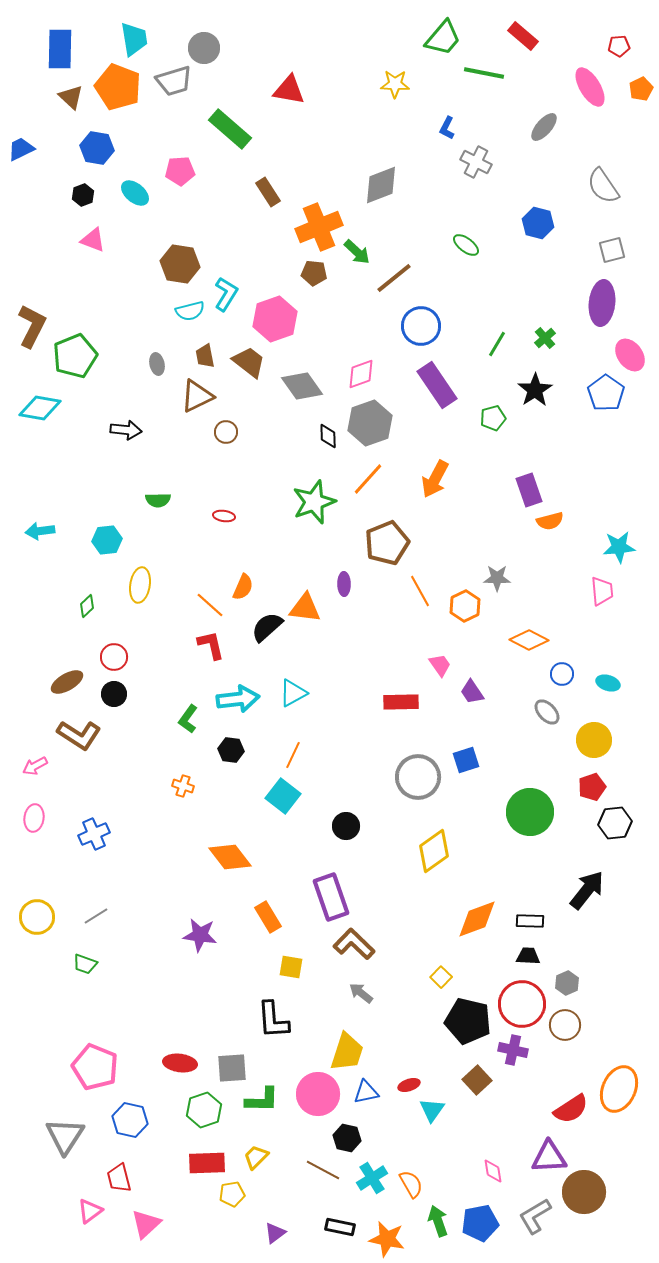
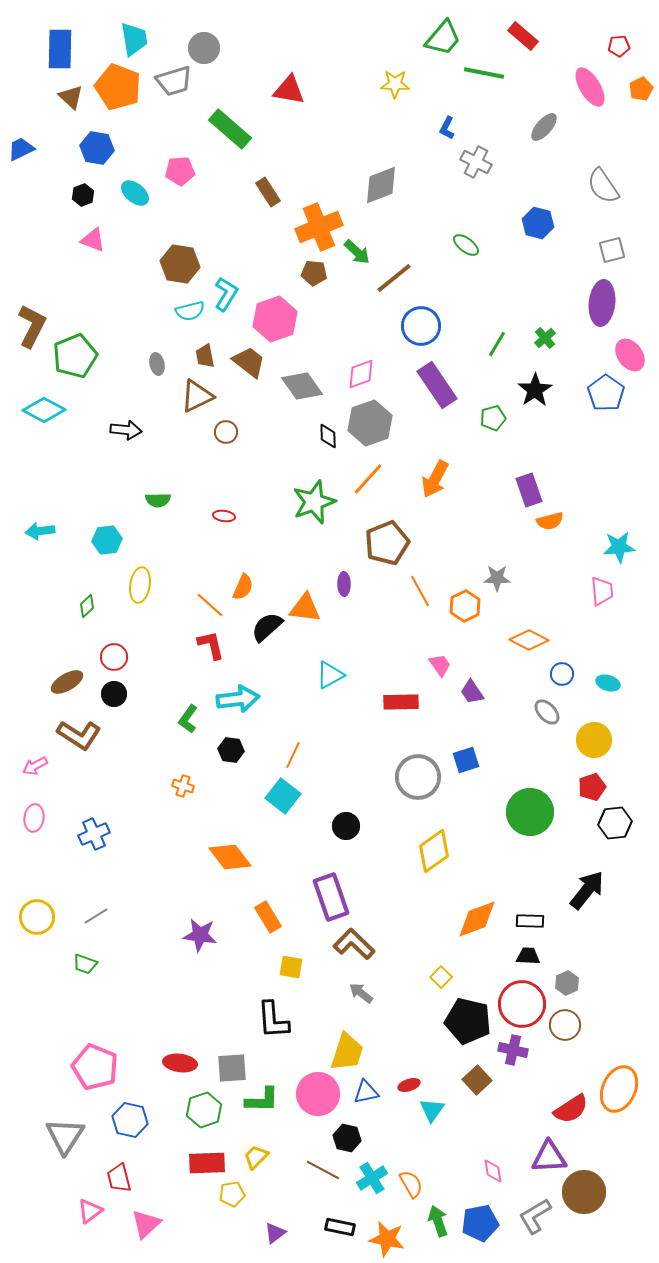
cyan diamond at (40, 408): moved 4 px right, 2 px down; rotated 18 degrees clockwise
cyan triangle at (293, 693): moved 37 px right, 18 px up
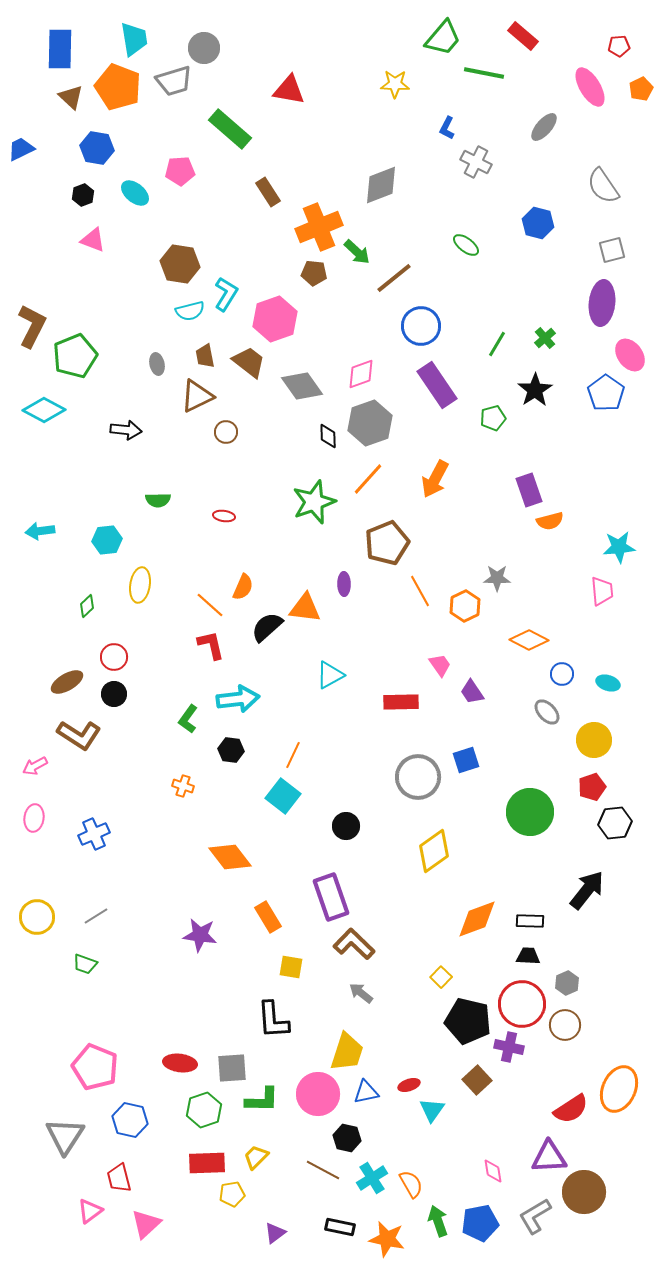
purple cross at (513, 1050): moved 4 px left, 3 px up
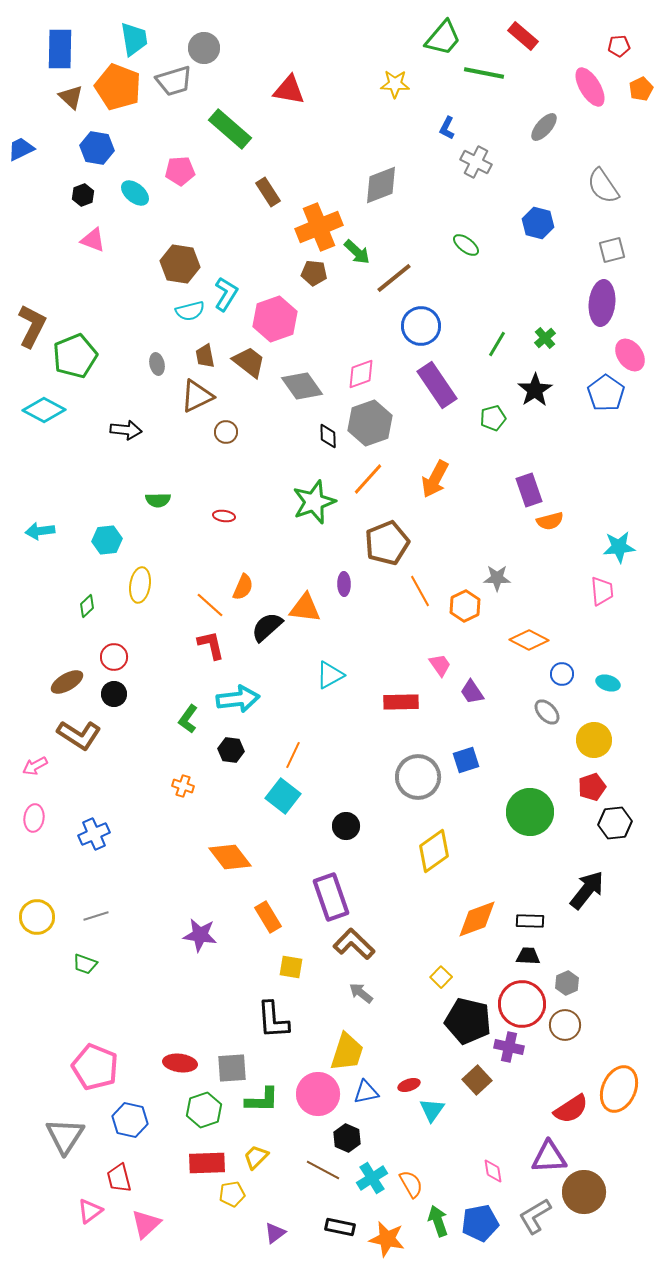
gray line at (96, 916): rotated 15 degrees clockwise
black hexagon at (347, 1138): rotated 12 degrees clockwise
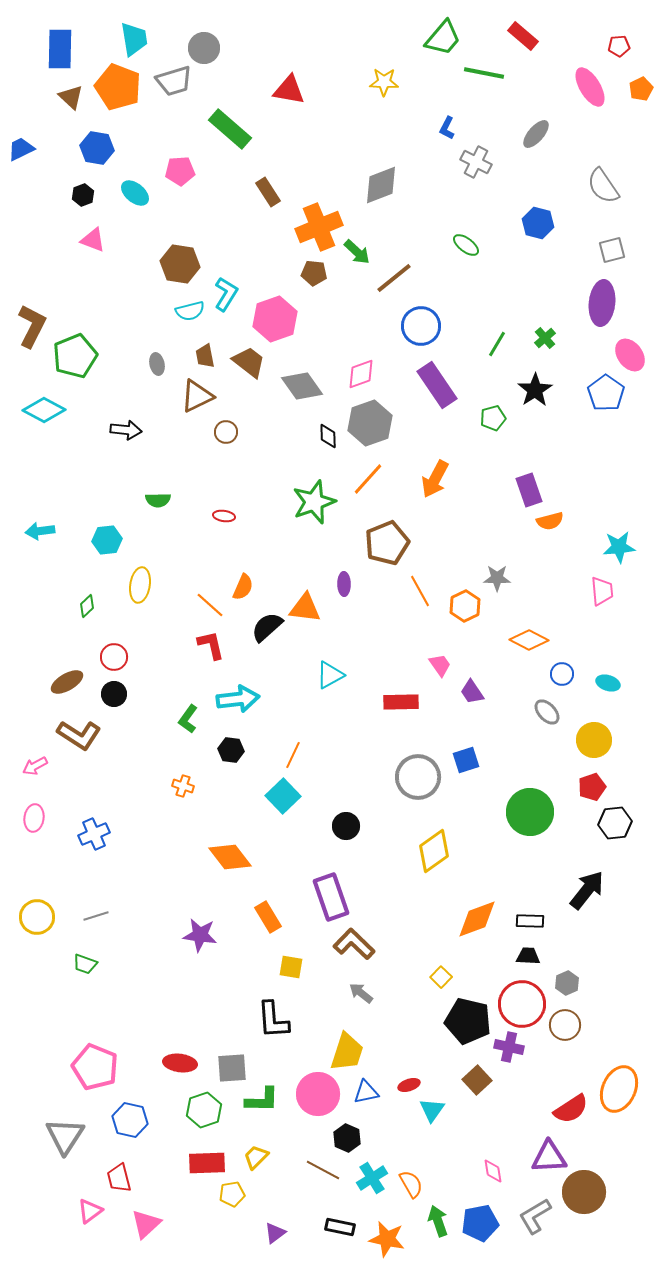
yellow star at (395, 84): moved 11 px left, 2 px up
gray ellipse at (544, 127): moved 8 px left, 7 px down
cyan square at (283, 796): rotated 8 degrees clockwise
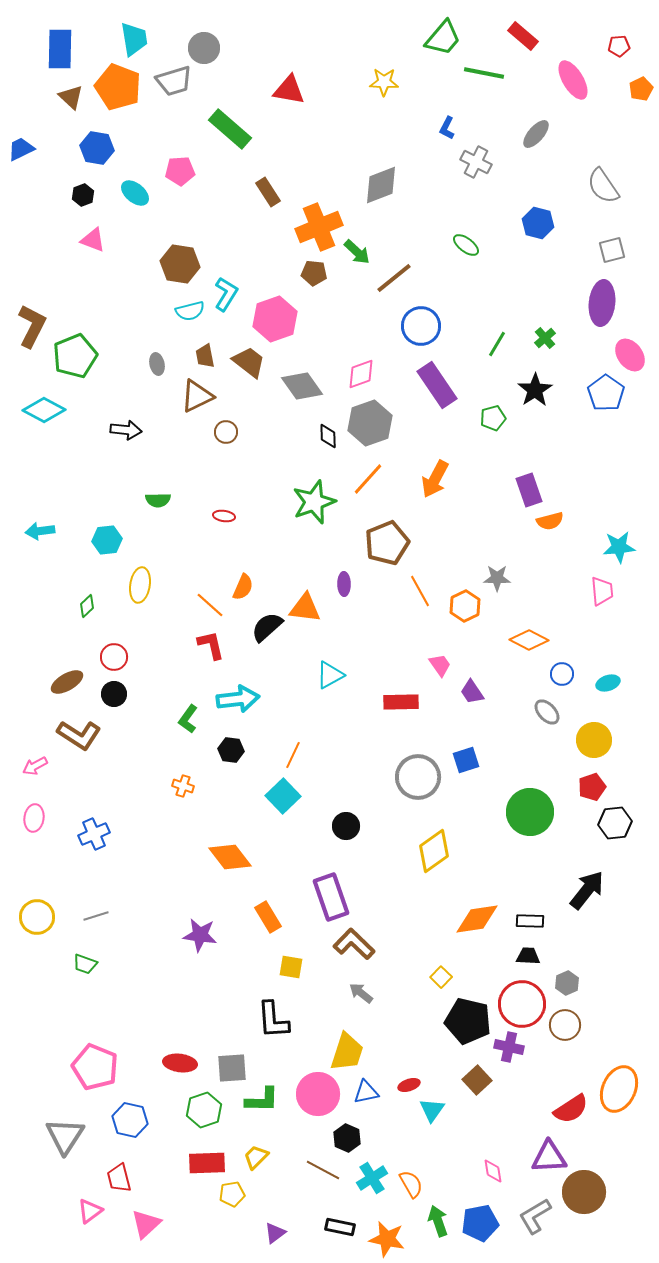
pink ellipse at (590, 87): moved 17 px left, 7 px up
cyan ellipse at (608, 683): rotated 35 degrees counterclockwise
orange diamond at (477, 919): rotated 12 degrees clockwise
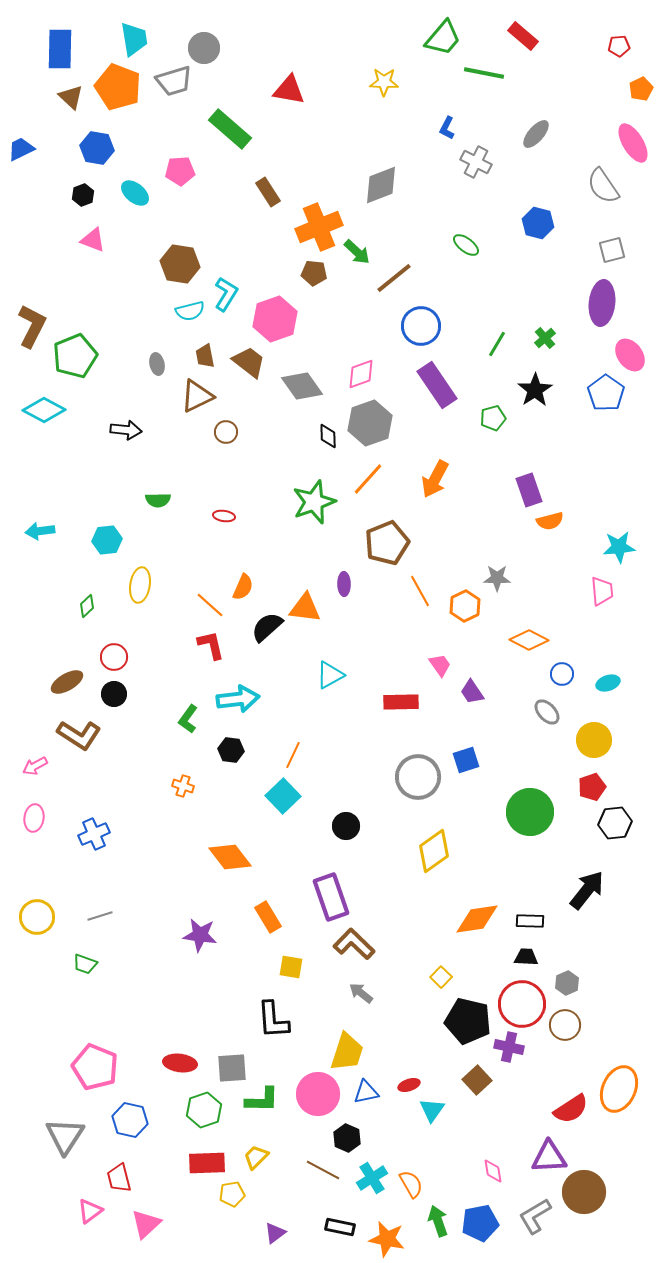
pink ellipse at (573, 80): moved 60 px right, 63 px down
gray line at (96, 916): moved 4 px right
black trapezoid at (528, 956): moved 2 px left, 1 px down
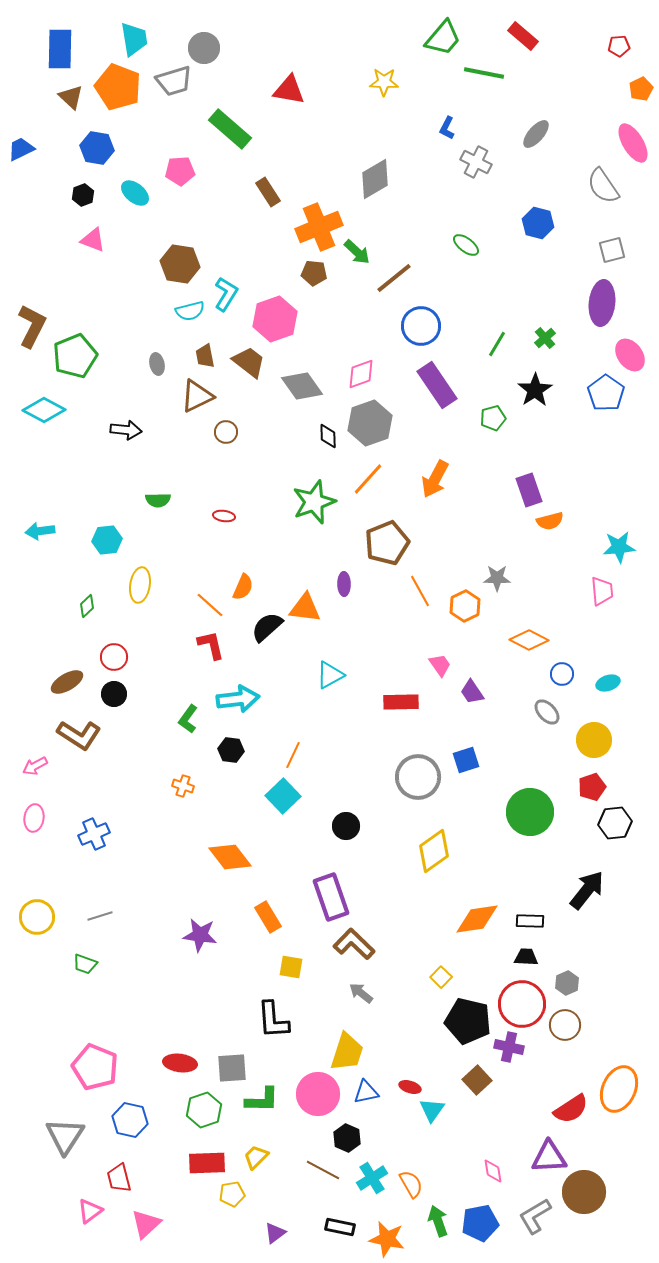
gray diamond at (381, 185): moved 6 px left, 6 px up; rotated 9 degrees counterclockwise
red ellipse at (409, 1085): moved 1 px right, 2 px down; rotated 35 degrees clockwise
